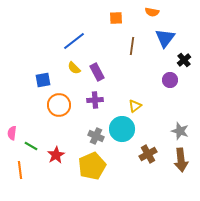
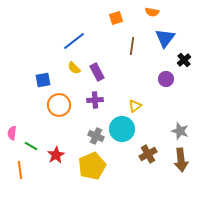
orange square: rotated 16 degrees counterclockwise
purple circle: moved 4 px left, 1 px up
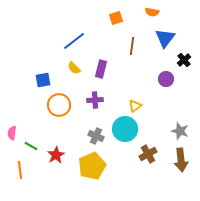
purple rectangle: moved 4 px right, 3 px up; rotated 42 degrees clockwise
cyan circle: moved 3 px right
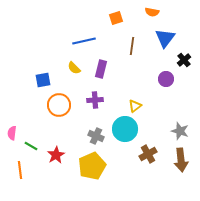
blue line: moved 10 px right; rotated 25 degrees clockwise
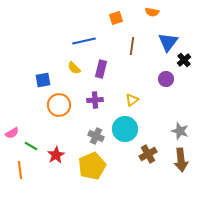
blue triangle: moved 3 px right, 4 px down
yellow triangle: moved 3 px left, 6 px up
pink semicircle: rotated 128 degrees counterclockwise
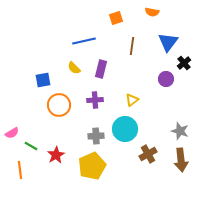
black cross: moved 3 px down
gray cross: rotated 28 degrees counterclockwise
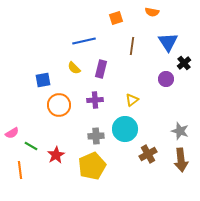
blue triangle: rotated 10 degrees counterclockwise
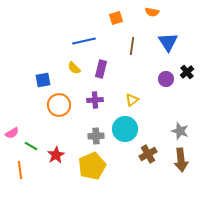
black cross: moved 3 px right, 9 px down
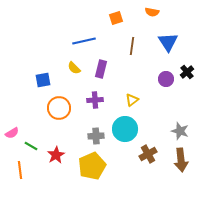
orange circle: moved 3 px down
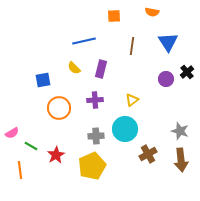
orange square: moved 2 px left, 2 px up; rotated 16 degrees clockwise
